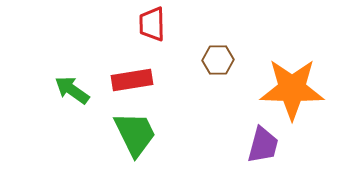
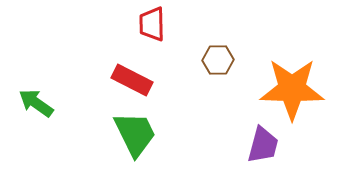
red rectangle: rotated 36 degrees clockwise
green arrow: moved 36 px left, 13 px down
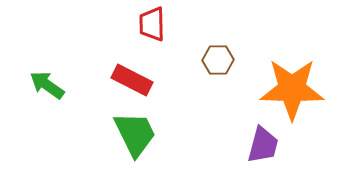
green arrow: moved 11 px right, 18 px up
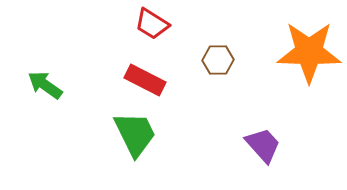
red trapezoid: rotated 57 degrees counterclockwise
red rectangle: moved 13 px right
green arrow: moved 2 px left
orange star: moved 17 px right, 37 px up
purple trapezoid: rotated 57 degrees counterclockwise
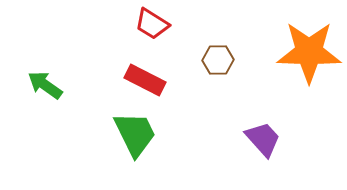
purple trapezoid: moved 6 px up
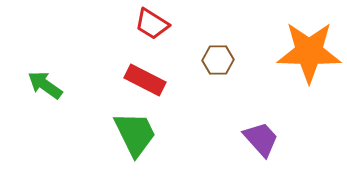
purple trapezoid: moved 2 px left
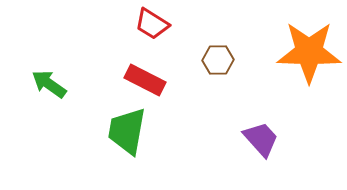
green arrow: moved 4 px right, 1 px up
green trapezoid: moved 8 px left, 3 px up; rotated 144 degrees counterclockwise
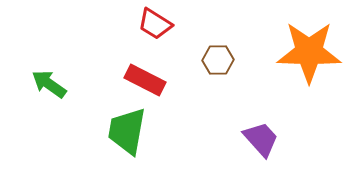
red trapezoid: moved 3 px right
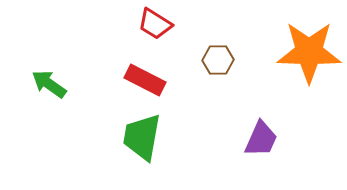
green trapezoid: moved 15 px right, 6 px down
purple trapezoid: rotated 66 degrees clockwise
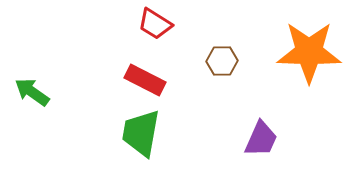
brown hexagon: moved 4 px right, 1 px down
green arrow: moved 17 px left, 8 px down
green trapezoid: moved 1 px left, 4 px up
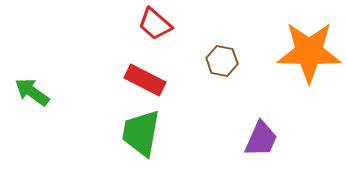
red trapezoid: rotated 9 degrees clockwise
brown hexagon: rotated 12 degrees clockwise
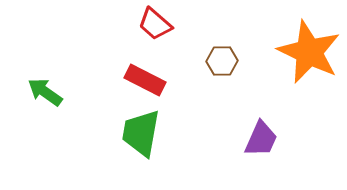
orange star: rotated 24 degrees clockwise
brown hexagon: rotated 12 degrees counterclockwise
green arrow: moved 13 px right
